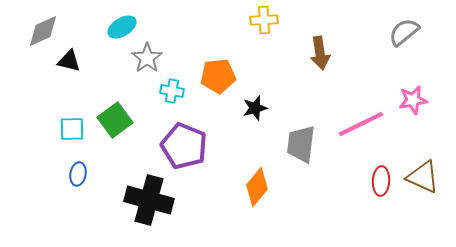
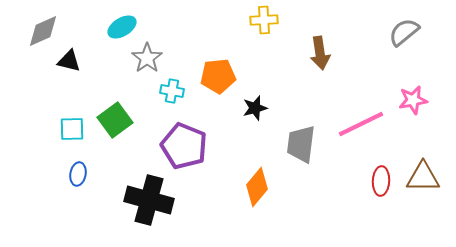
brown triangle: rotated 24 degrees counterclockwise
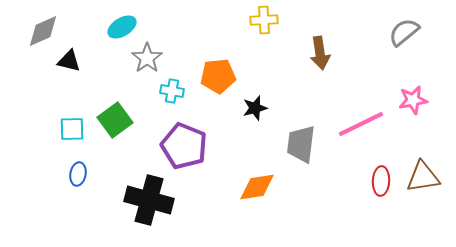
brown triangle: rotated 9 degrees counterclockwise
orange diamond: rotated 42 degrees clockwise
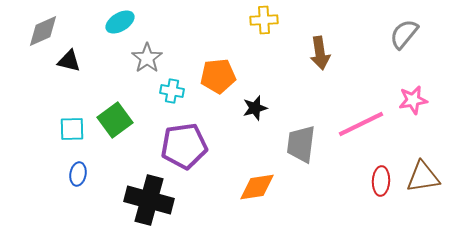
cyan ellipse: moved 2 px left, 5 px up
gray semicircle: moved 2 px down; rotated 12 degrees counterclockwise
purple pentagon: rotated 30 degrees counterclockwise
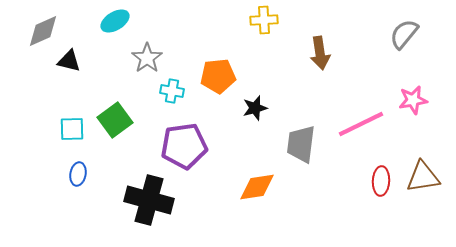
cyan ellipse: moved 5 px left, 1 px up
